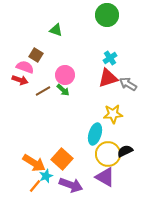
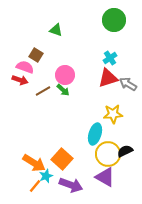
green circle: moved 7 px right, 5 px down
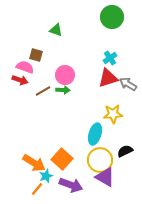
green circle: moved 2 px left, 3 px up
brown square: rotated 16 degrees counterclockwise
green arrow: rotated 40 degrees counterclockwise
yellow circle: moved 8 px left, 6 px down
orange line: moved 2 px right, 3 px down
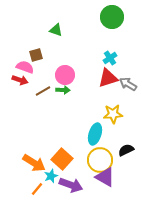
brown square: rotated 32 degrees counterclockwise
black semicircle: moved 1 px right, 1 px up
cyan star: moved 5 px right
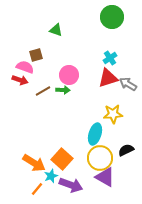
pink circle: moved 4 px right
yellow circle: moved 2 px up
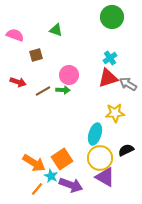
pink semicircle: moved 10 px left, 32 px up
red arrow: moved 2 px left, 2 px down
yellow star: moved 2 px right, 1 px up
orange square: rotated 15 degrees clockwise
cyan star: rotated 24 degrees counterclockwise
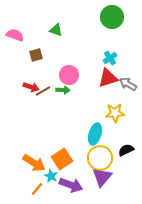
red arrow: moved 13 px right, 5 px down
purple triangle: moved 3 px left; rotated 40 degrees clockwise
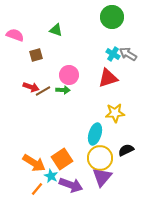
cyan cross: moved 3 px right, 4 px up; rotated 24 degrees counterclockwise
gray arrow: moved 30 px up
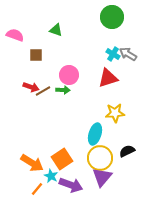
brown square: rotated 16 degrees clockwise
black semicircle: moved 1 px right, 1 px down
orange arrow: moved 2 px left
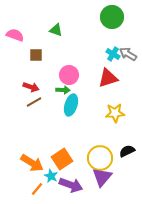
brown line: moved 9 px left, 11 px down
cyan ellipse: moved 24 px left, 29 px up
